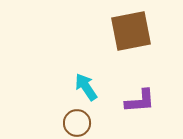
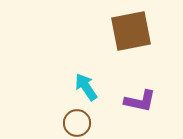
purple L-shape: rotated 16 degrees clockwise
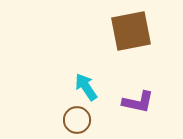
purple L-shape: moved 2 px left, 1 px down
brown circle: moved 3 px up
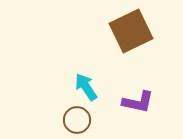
brown square: rotated 15 degrees counterclockwise
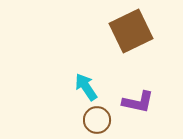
brown circle: moved 20 px right
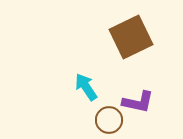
brown square: moved 6 px down
brown circle: moved 12 px right
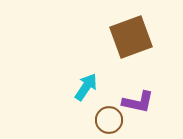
brown square: rotated 6 degrees clockwise
cyan arrow: rotated 68 degrees clockwise
